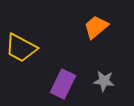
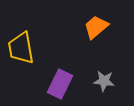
yellow trapezoid: rotated 52 degrees clockwise
purple rectangle: moved 3 px left
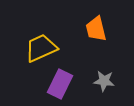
orange trapezoid: moved 2 px down; rotated 64 degrees counterclockwise
yellow trapezoid: moved 20 px right; rotated 76 degrees clockwise
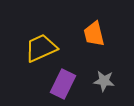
orange trapezoid: moved 2 px left, 5 px down
purple rectangle: moved 3 px right
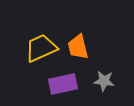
orange trapezoid: moved 16 px left, 13 px down
purple rectangle: rotated 52 degrees clockwise
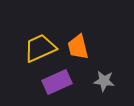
yellow trapezoid: moved 1 px left
purple rectangle: moved 6 px left, 2 px up; rotated 12 degrees counterclockwise
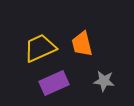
orange trapezoid: moved 4 px right, 3 px up
purple rectangle: moved 3 px left, 1 px down
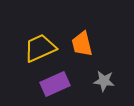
purple rectangle: moved 1 px right, 1 px down
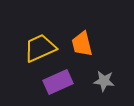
purple rectangle: moved 3 px right, 2 px up
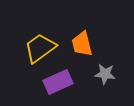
yellow trapezoid: rotated 12 degrees counterclockwise
gray star: moved 1 px right, 7 px up
